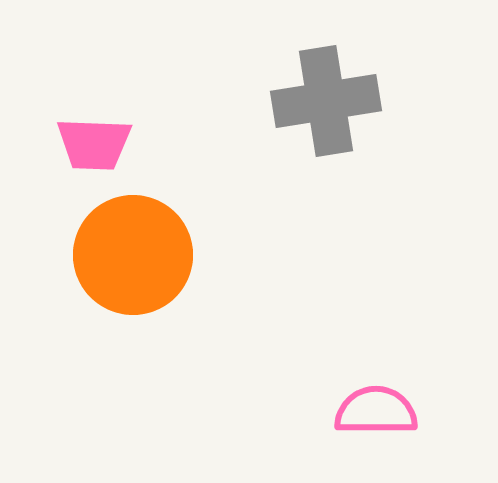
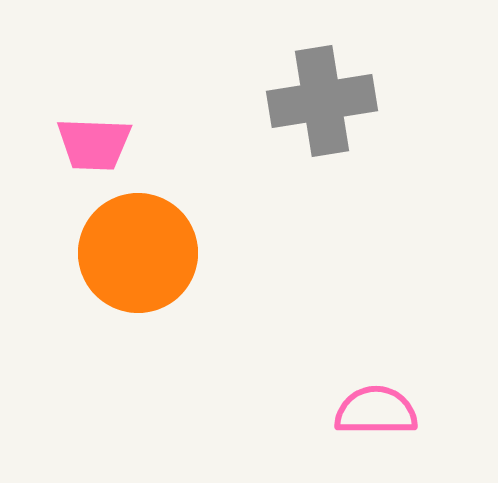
gray cross: moved 4 px left
orange circle: moved 5 px right, 2 px up
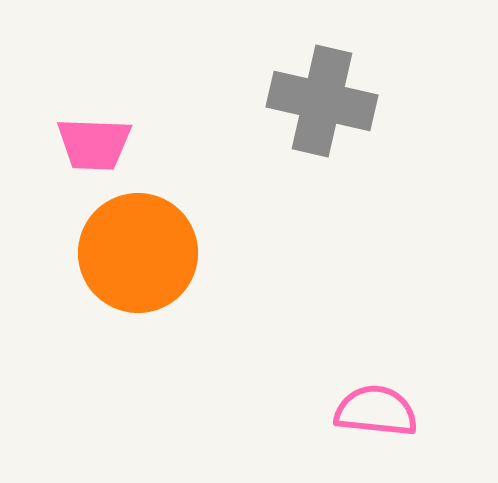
gray cross: rotated 22 degrees clockwise
pink semicircle: rotated 6 degrees clockwise
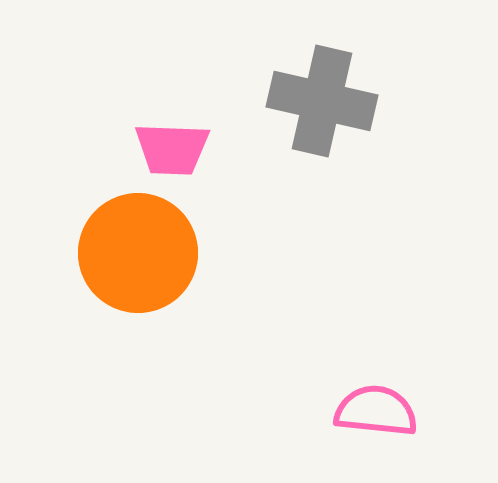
pink trapezoid: moved 78 px right, 5 px down
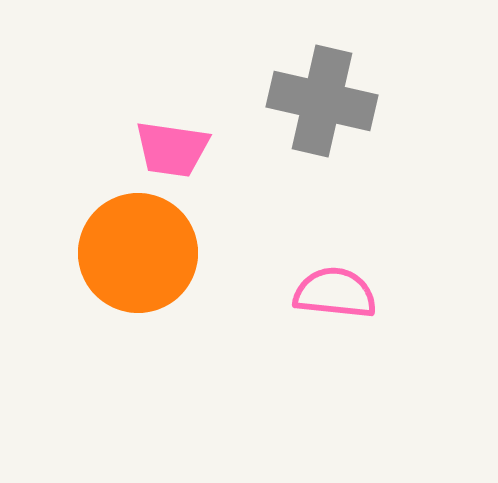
pink trapezoid: rotated 6 degrees clockwise
pink semicircle: moved 41 px left, 118 px up
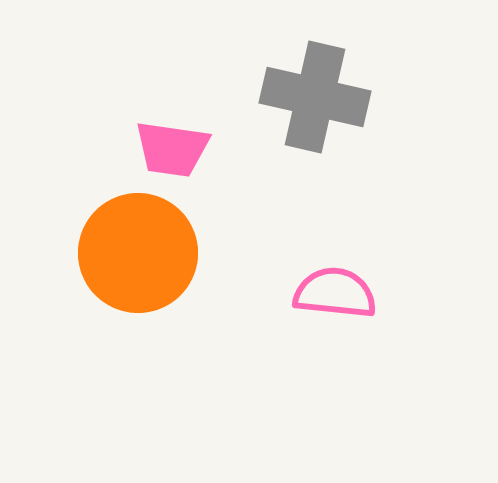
gray cross: moved 7 px left, 4 px up
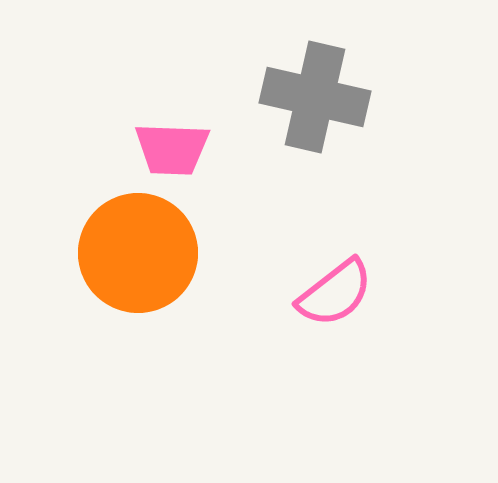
pink trapezoid: rotated 6 degrees counterclockwise
pink semicircle: rotated 136 degrees clockwise
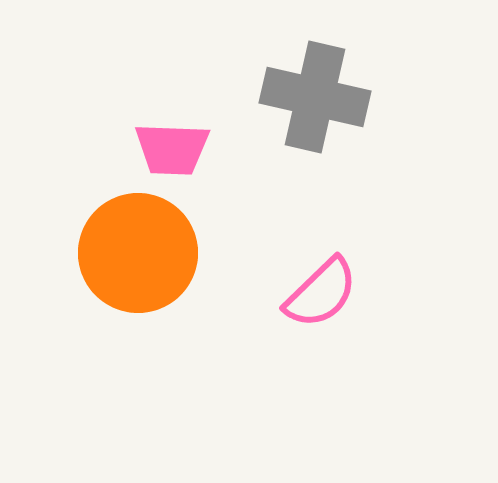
pink semicircle: moved 14 px left; rotated 6 degrees counterclockwise
